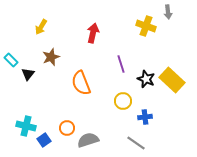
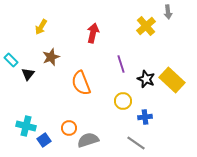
yellow cross: rotated 30 degrees clockwise
orange circle: moved 2 px right
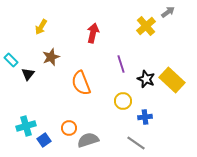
gray arrow: rotated 120 degrees counterclockwise
cyan cross: rotated 30 degrees counterclockwise
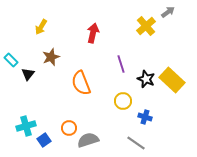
blue cross: rotated 24 degrees clockwise
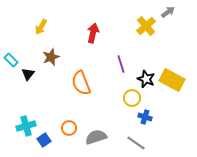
yellow rectangle: rotated 15 degrees counterclockwise
yellow circle: moved 9 px right, 3 px up
gray semicircle: moved 8 px right, 3 px up
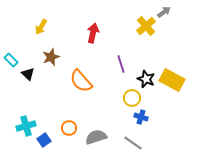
gray arrow: moved 4 px left
black triangle: rotated 24 degrees counterclockwise
orange semicircle: moved 2 px up; rotated 20 degrees counterclockwise
blue cross: moved 4 px left
gray line: moved 3 px left
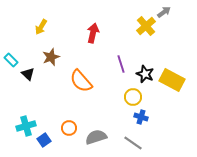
black star: moved 1 px left, 5 px up
yellow circle: moved 1 px right, 1 px up
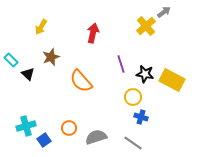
black star: rotated 12 degrees counterclockwise
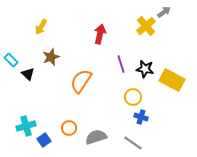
red arrow: moved 7 px right, 1 px down
black star: moved 5 px up
orange semicircle: rotated 75 degrees clockwise
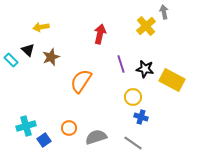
gray arrow: rotated 64 degrees counterclockwise
yellow arrow: rotated 49 degrees clockwise
black triangle: moved 24 px up
